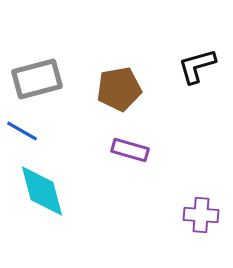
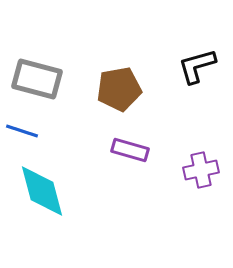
gray rectangle: rotated 30 degrees clockwise
blue line: rotated 12 degrees counterclockwise
purple cross: moved 45 px up; rotated 16 degrees counterclockwise
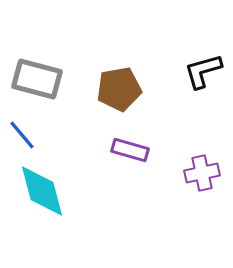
black L-shape: moved 6 px right, 5 px down
blue line: moved 4 px down; rotated 32 degrees clockwise
purple cross: moved 1 px right, 3 px down
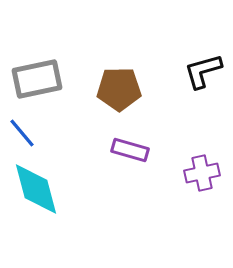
gray rectangle: rotated 27 degrees counterclockwise
brown pentagon: rotated 9 degrees clockwise
blue line: moved 2 px up
cyan diamond: moved 6 px left, 2 px up
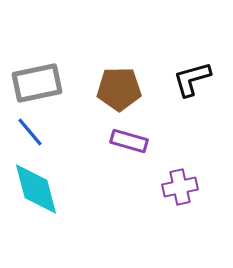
black L-shape: moved 11 px left, 8 px down
gray rectangle: moved 4 px down
blue line: moved 8 px right, 1 px up
purple rectangle: moved 1 px left, 9 px up
purple cross: moved 22 px left, 14 px down
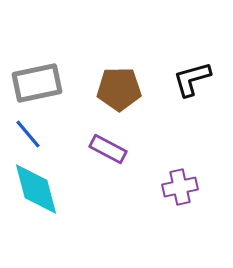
blue line: moved 2 px left, 2 px down
purple rectangle: moved 21 px left, 8 px down; rotated 12 degrees clockwise
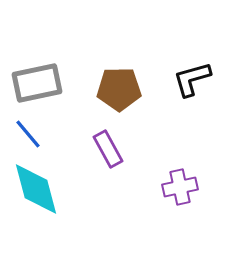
purple rectangle: rotated 33 degrees clockwise
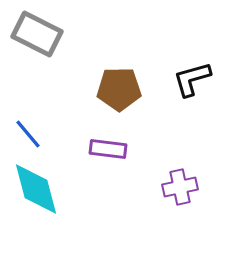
gray rectangle: moved 49 px up; rotated 39 degrees clockwise
purple rectangle: rotated 54 degrees counterclockwise
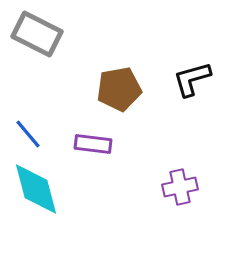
brown pentagon: rotated 9 degrees counterclockwise
purple rectangle: moved 15 px left, 5 px up
